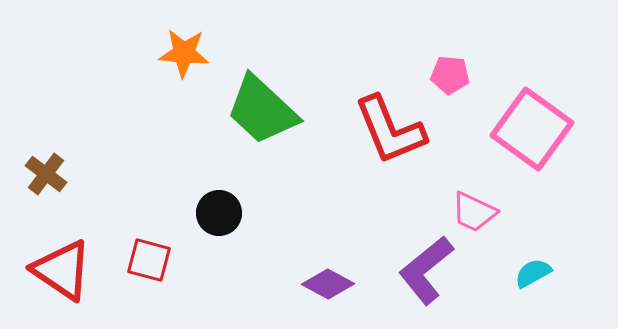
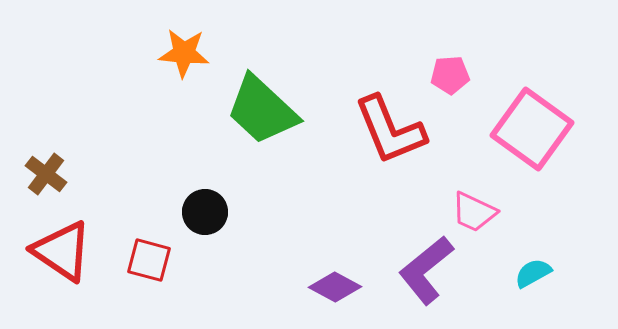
pink pentagon: rotated 9 degrees counterclockwise
black circle: moved 14 px left, 1 px up
red triangle: moved 19 px up
purple diamond: moved 7 px right, 3 px down
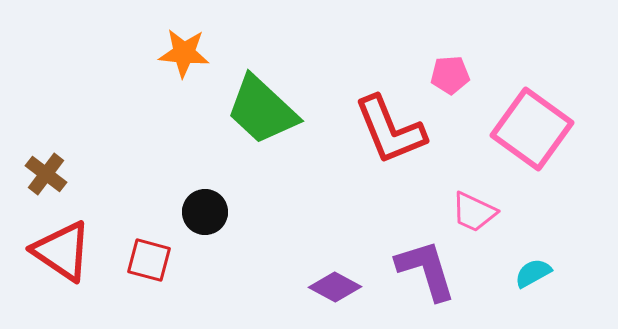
purple L-shape: rotated 112 degrees clockwise
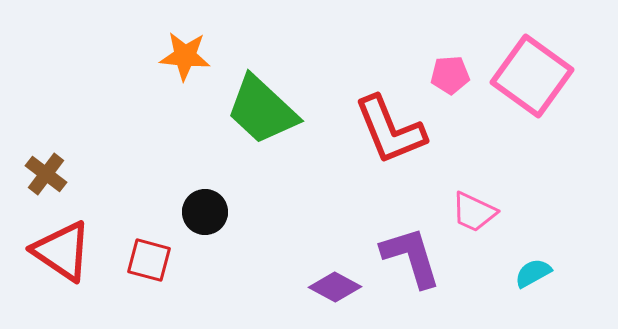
orange star: moved 1 px right, 3 px down
pink square: moved 53 px up
purple L-shape: moved 15 px left, 13 px up
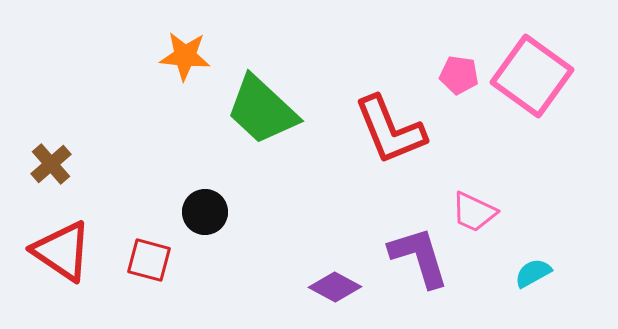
pink pentagon: moved 9 px right; rotated 12 degrees clockwise
brown cross: moved 5 px right, 10 px up; rotated 12 degrees clockwise
purple L-shape: moved 8 px right
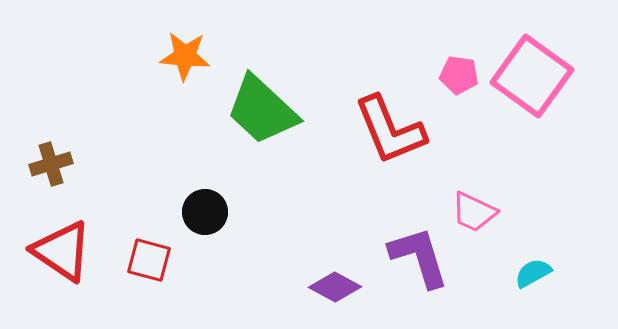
brown cross: rotated 24 degrees clockwise
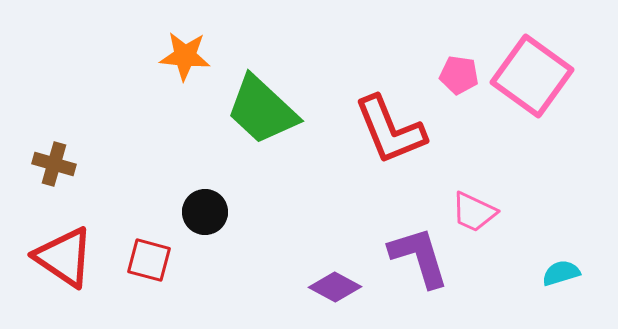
brown cross: moved 3 px right; rotated 33 degrees clockwise
red triangle: moved 2 px right, 6 px down
cyan semicircle: moved 28 px right; rotated 12 degrees clockwise
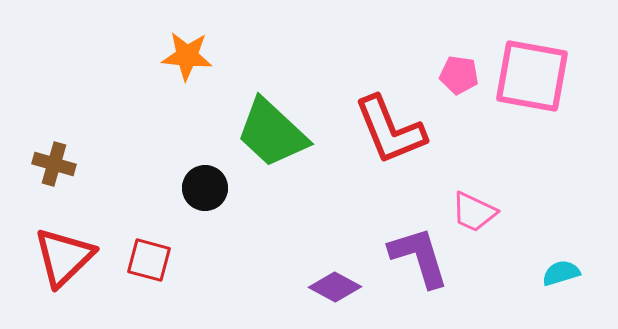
orange star: moved 2 px right
pink square: rotated 26 degrees counterclockwise
green trapezoid: moved 10 px right, 23 px down
black circle: moved 24 px up
red triangle: rotated 42 degrees clockwise
